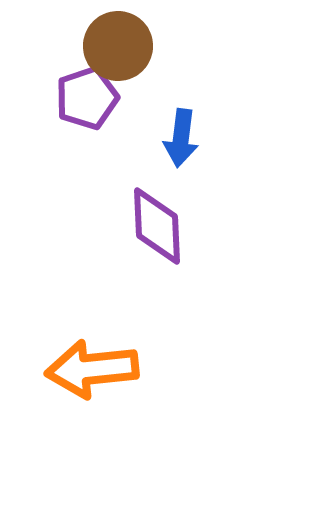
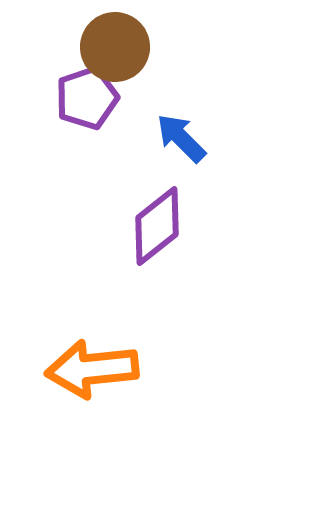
brown circle: moved 3 px left, 1 px down
blue arrow: rotated 128 degrees clockwise
purple diamond: rotated 54 degrees clockwise
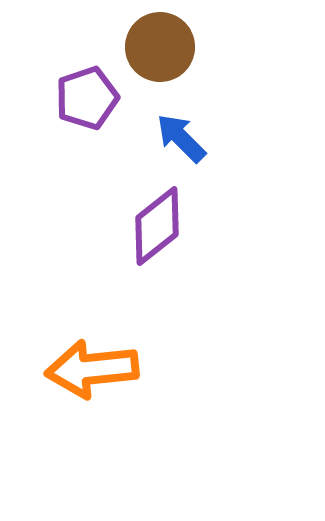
brown circle: moved 45 px right
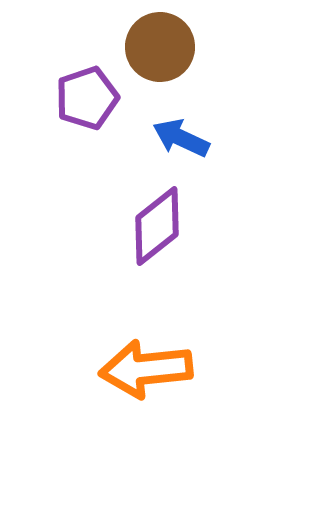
blue arrow: rotated 20 degrees counterclockwise
orange arrow: moved 54 px right
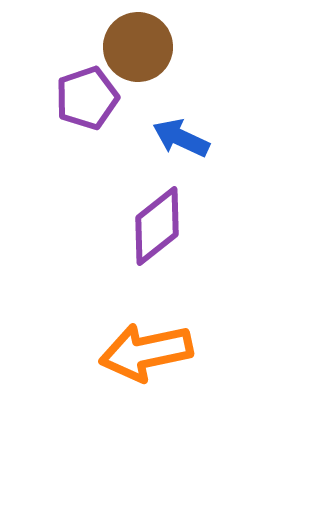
brown circle: moved 22 px left
orange arrow: moved 17 px up; rotated 6 degrees counterclockwise
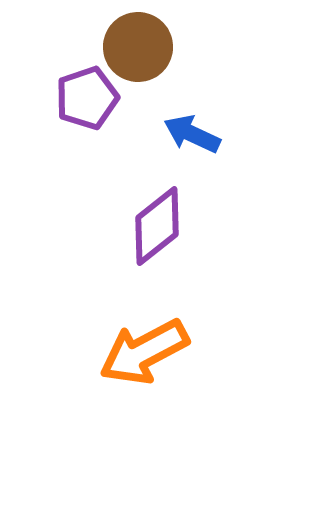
blue arrow: moved 11 px right, 4 px up
orange arrow: moved 2 px left; rotated 16 degrees counterclockwise
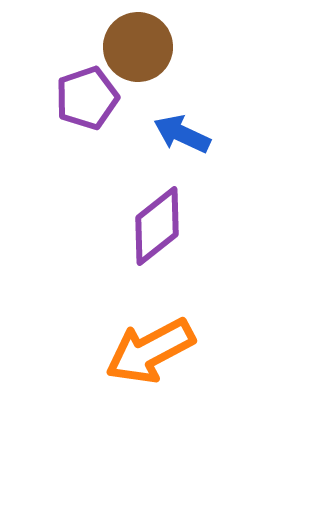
blue arrow: moved 10 px left
orange arrow: moved 6 px right, 1 px up
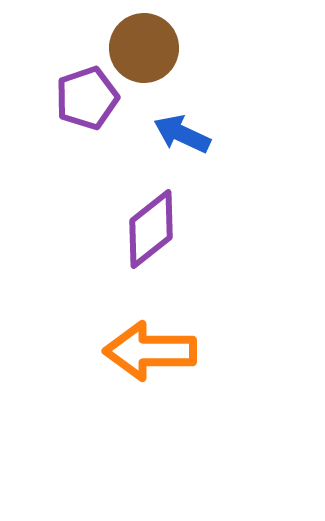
brown circle: moved 6 px right, 1 px down
purple diamond: moved 6 px left, 3 px down
orange arrow: rotated 28 degrees clockwise
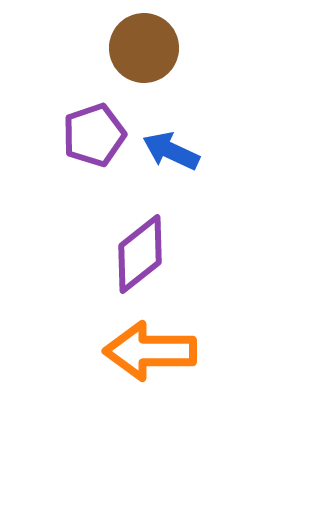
purple pentagon: moved 7 px right, 37 px down
blue arrow: moved 11 px left, 17 px down
purple diamond: moved 11 px left, 25 px down
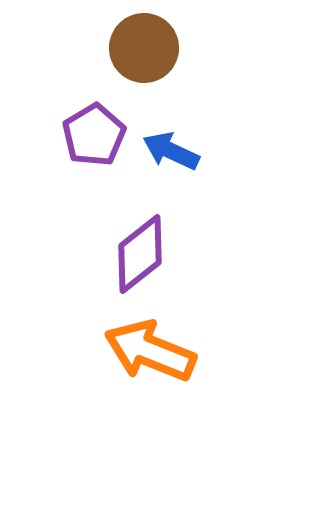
purple pentagon: rotated 12 degrees counterclockwise
orange arrow: rotated 22 degrees clockwise
